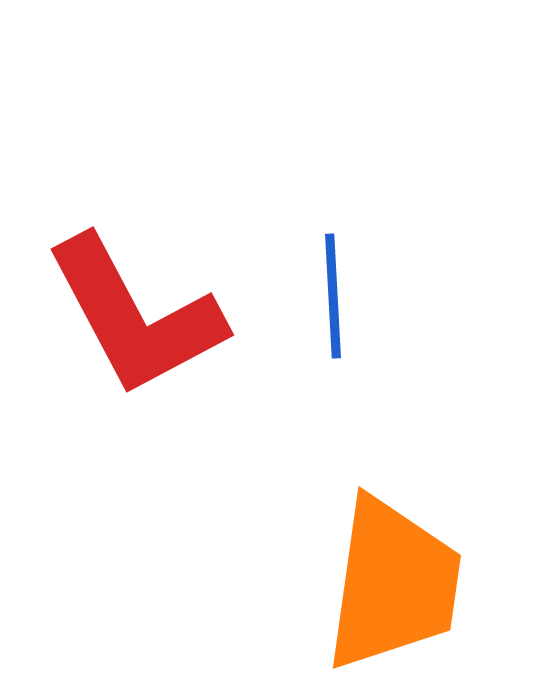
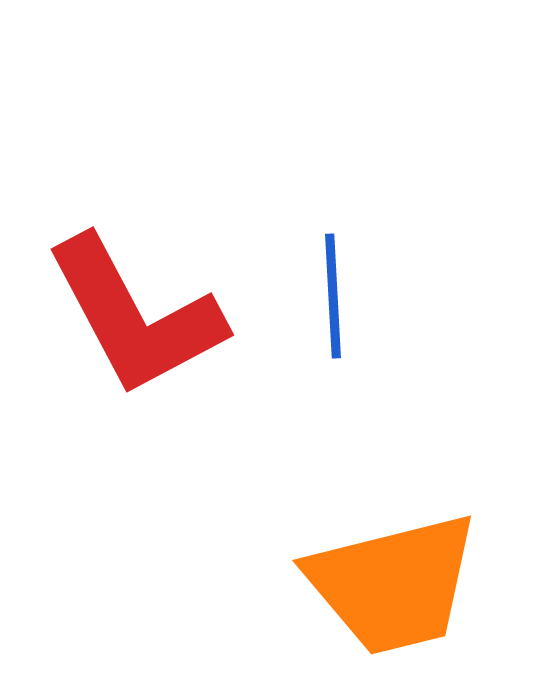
orange trapezoid: rotated 68 degrees clockwise
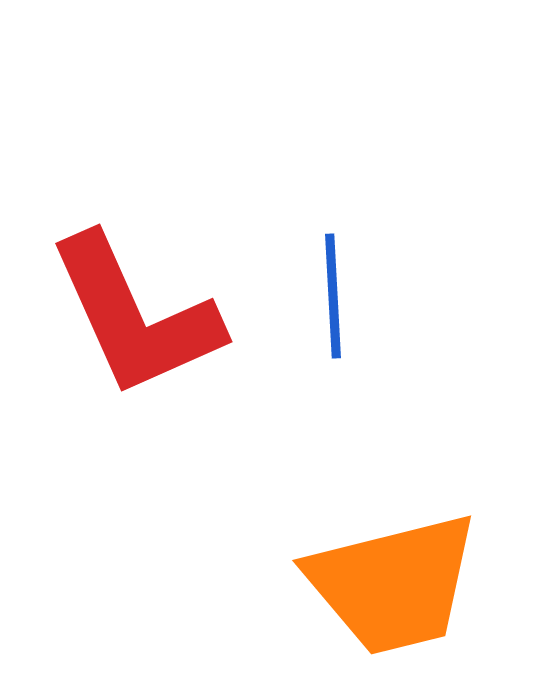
red L-shape: rotated 4 degrees clockwise
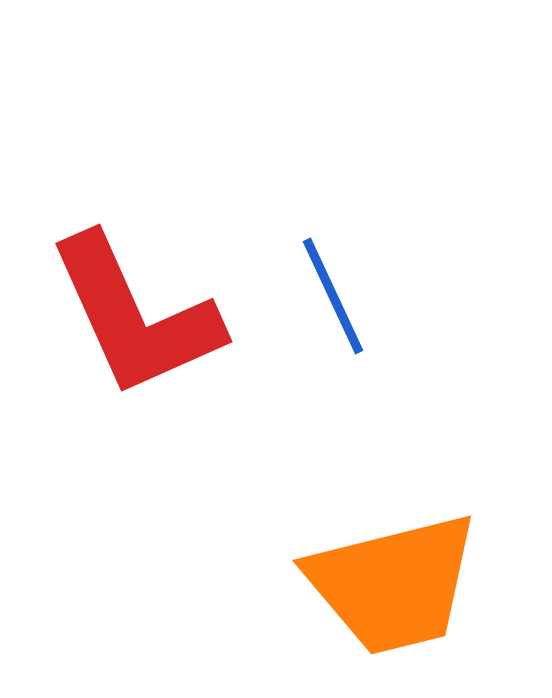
blue line: rotated 22 degrees counterclockwise
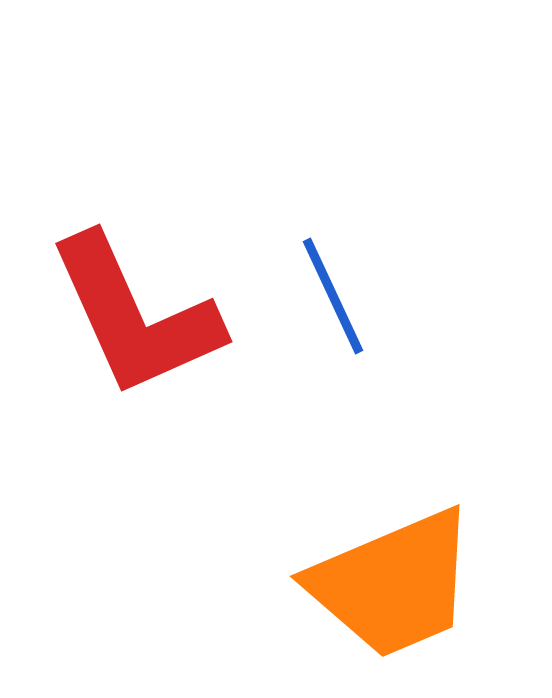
orange trapezoid: rotated 9 degrees counterclockwise
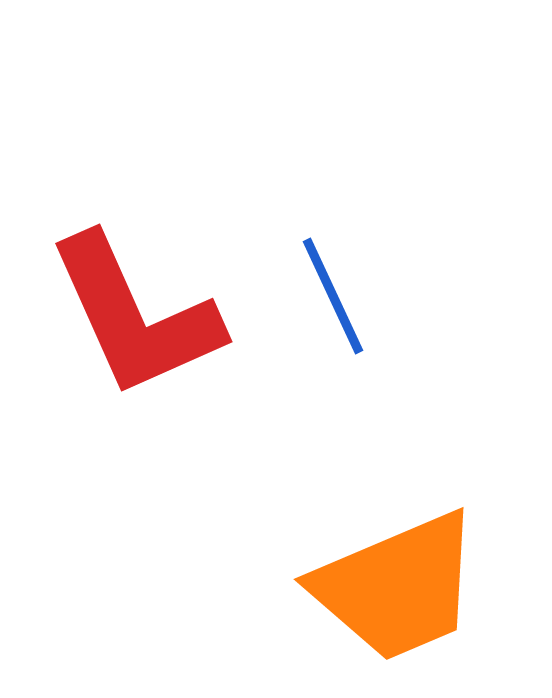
orange trapezoid: moved 4 px right, 3 px down
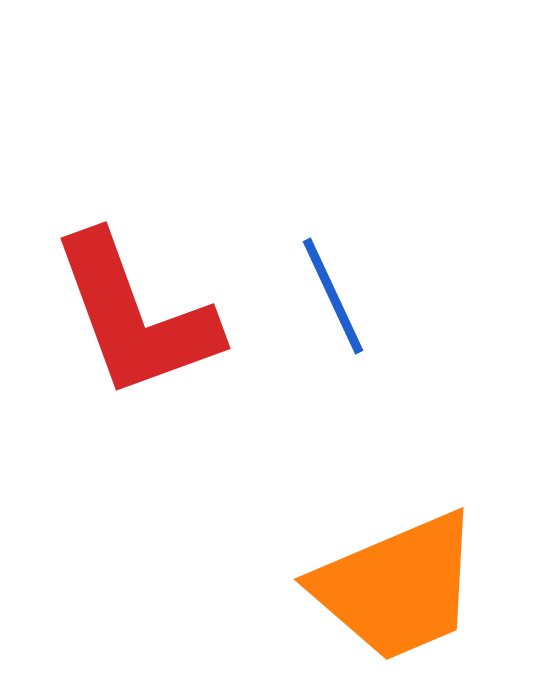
red L-shape: rotated 4 degrees clockwise
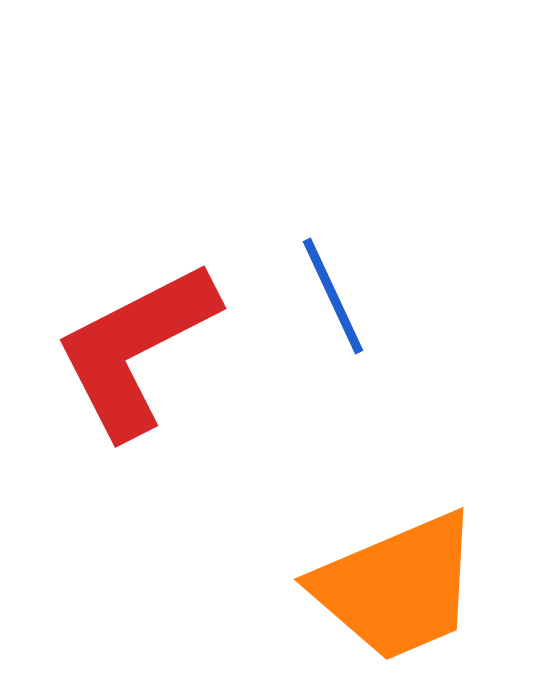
red L-shape: moved 1 px right, 33 px down; rotated 83 degrees clockwise
